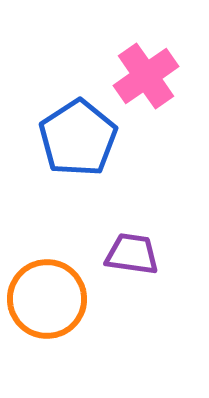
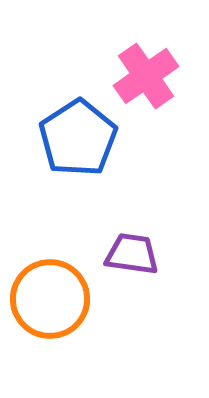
orange circle: moved 3 px right
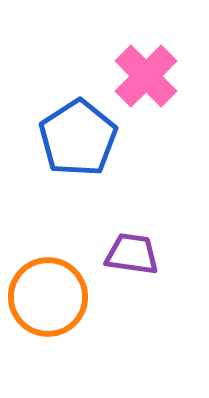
pink cross: rotated 10 degrees counterclockwise
orange circle: moved 2 px left, 2 px up
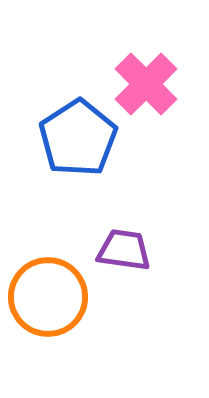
pink cross: moved 8 px down
purple trapezoid: moved 8 px left, 4 px up
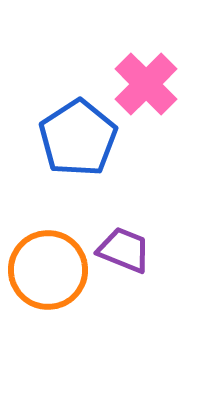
purple trapezoid: rotated 14 degrees clockwise
orange circle: moved 27 px up
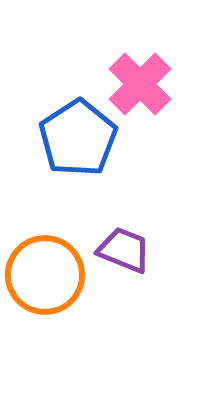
pink cross: moved 6 px left
orange circle: moved 3 px left, 5 px down
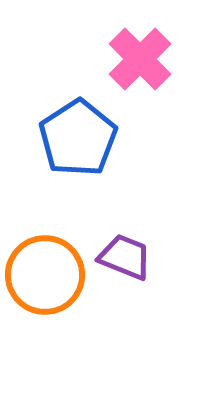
pink cross: moved 25 px up
purple trapezoid: moved 1 px right, 7 px down
